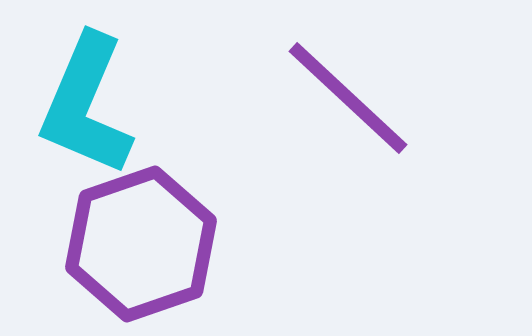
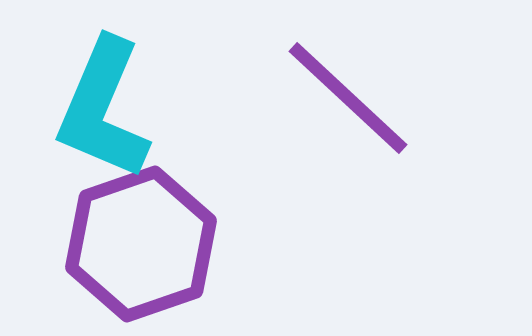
cyan L-shape: moved 17 px right, 4 px down
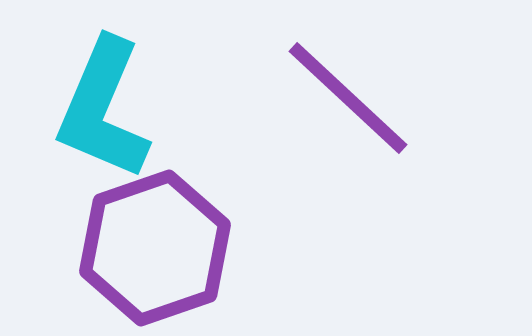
purple hexagon: moved 14 px right, 4 px down
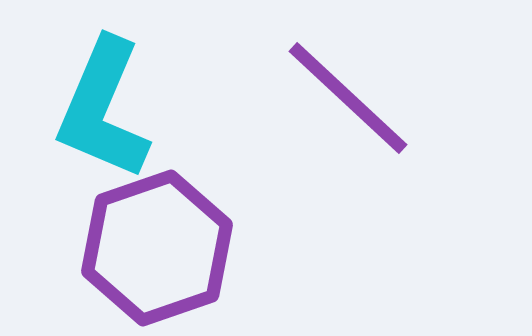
purple hexagon: moved 2 px right
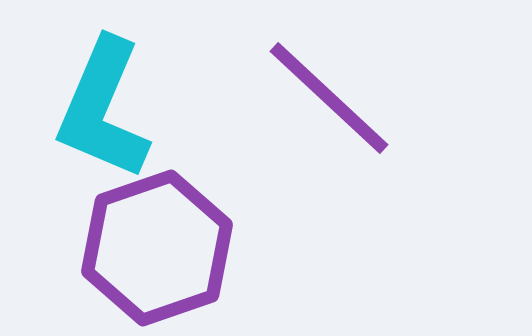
purple line: moved 19 px left
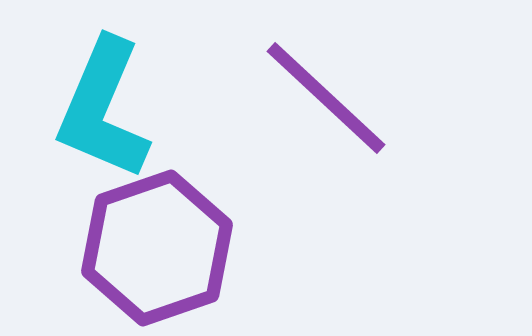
purple line: moved 3 px left
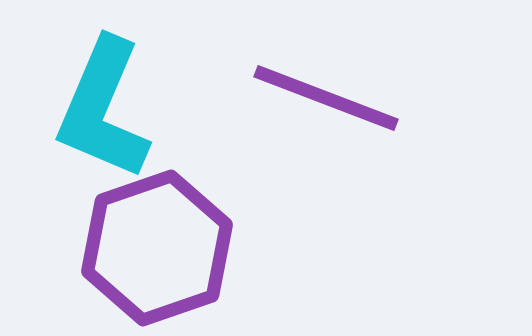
purple line: rotated 22 degrees counterclockwise
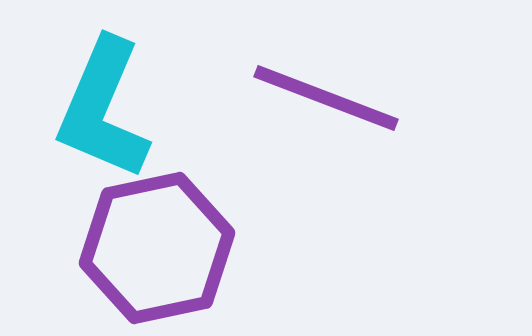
purple hexagon: rotated 7 degrees clockwise
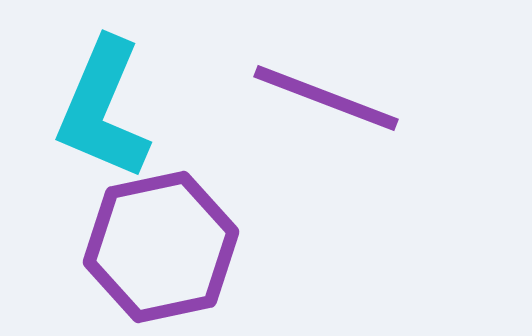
purple hexagon: moved 4 px right, 1 px up
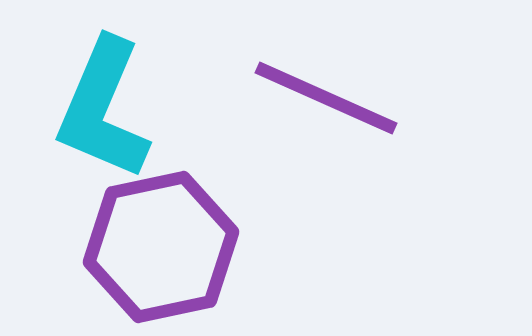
purple line: rotated 3 degrees clockwise
